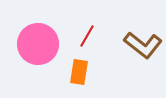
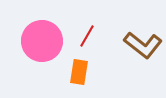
pink circle: moved 4 px right, 3 px up
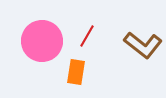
orange rectangle: moved 3 px left
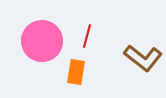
red line: rotated 15 degrees counterclockwise
brown L-shape: moved 13 px down
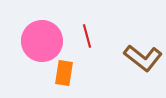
red line: rotated 30 degrees counterclockwise
orange rectangle: moved 12 px left, 1 px down
